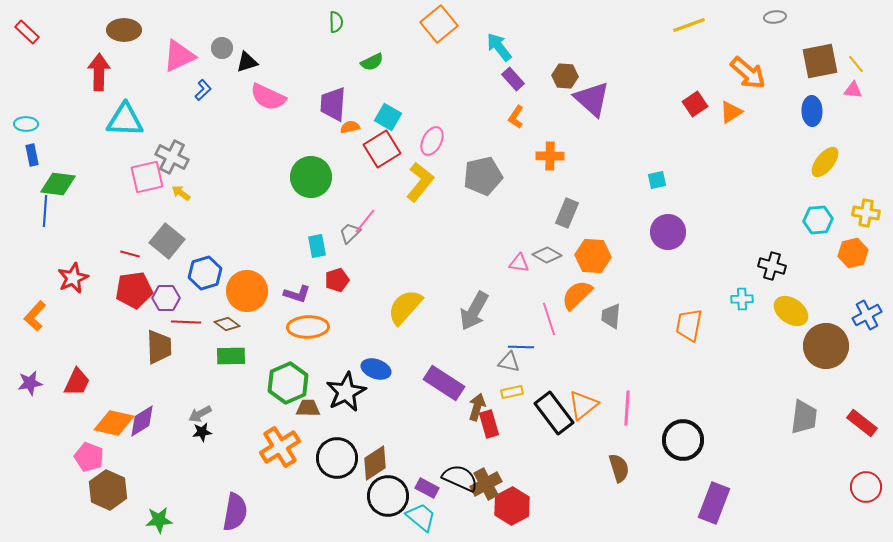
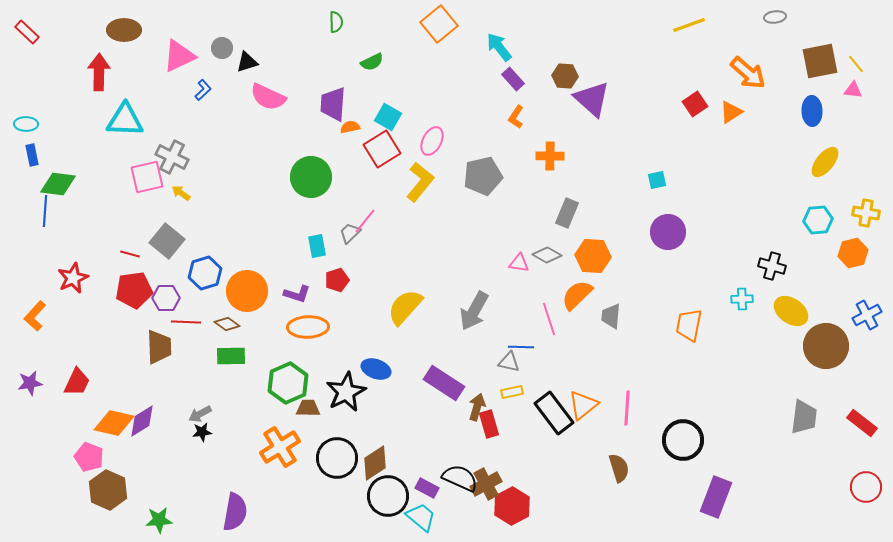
purple rectangle at (714, 503): moved 2 px right, 6 px up
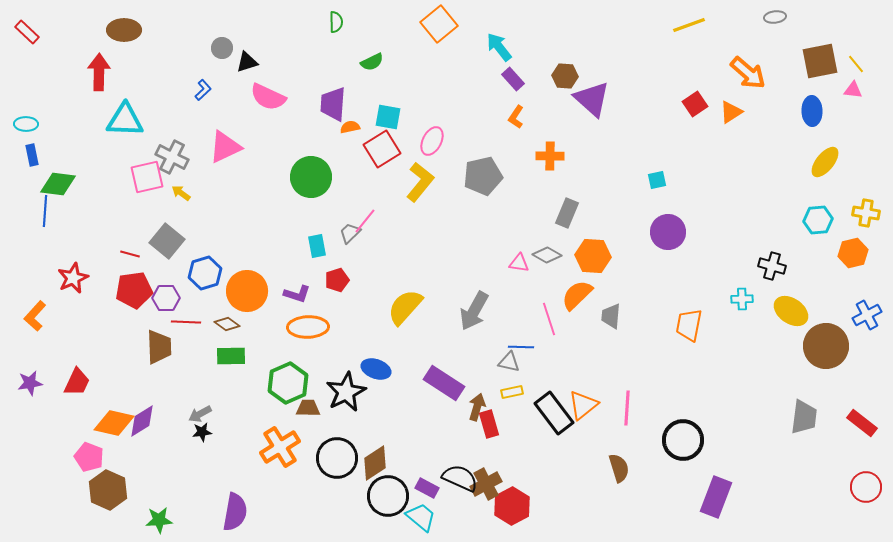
pink triangle at (179, 56): moved 46 px right, 91 px down
cyan square at (388, 117): rotated 20 degrees counterclockwise
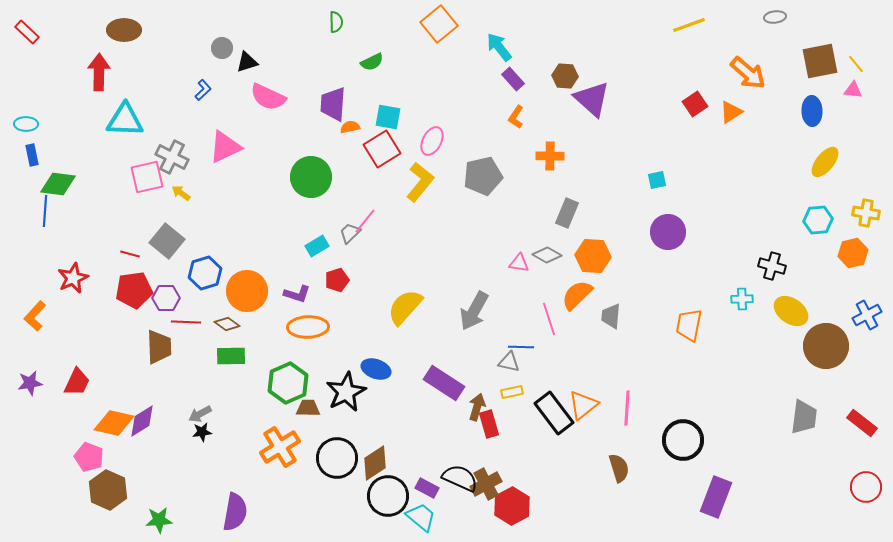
cyan rectangle at (317, 246): rotated 70 degrees clockwise
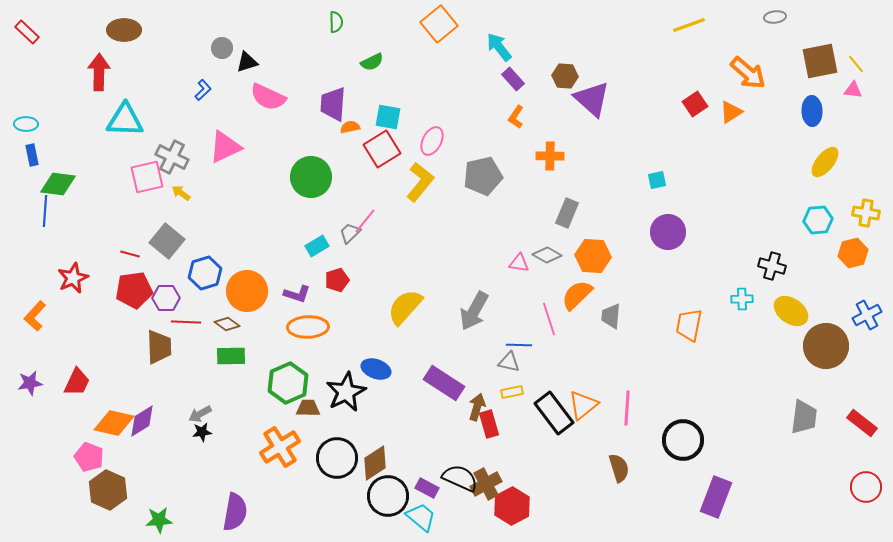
blue line at (521, 347): moved 2 px left, 2 px up
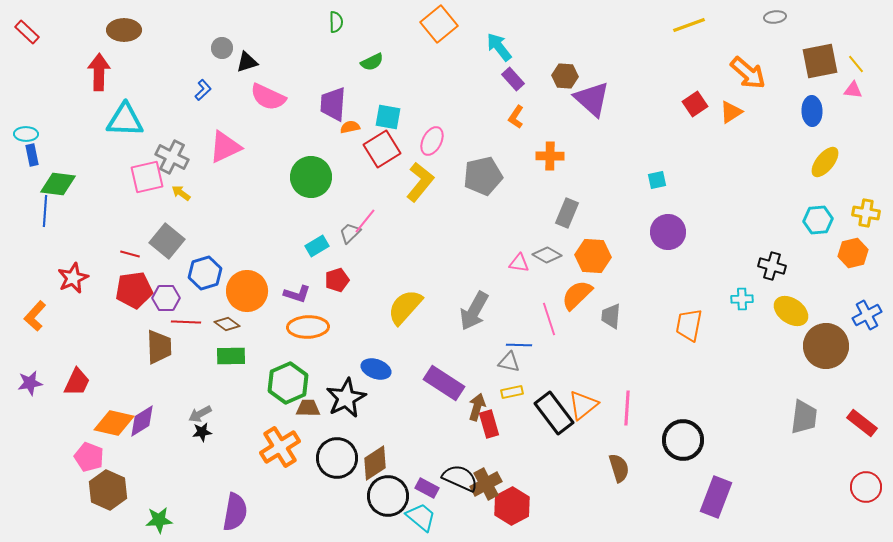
cyan ellipse at (26, 124): moved 10 px down
black star at (346, 392): moved 6 px down
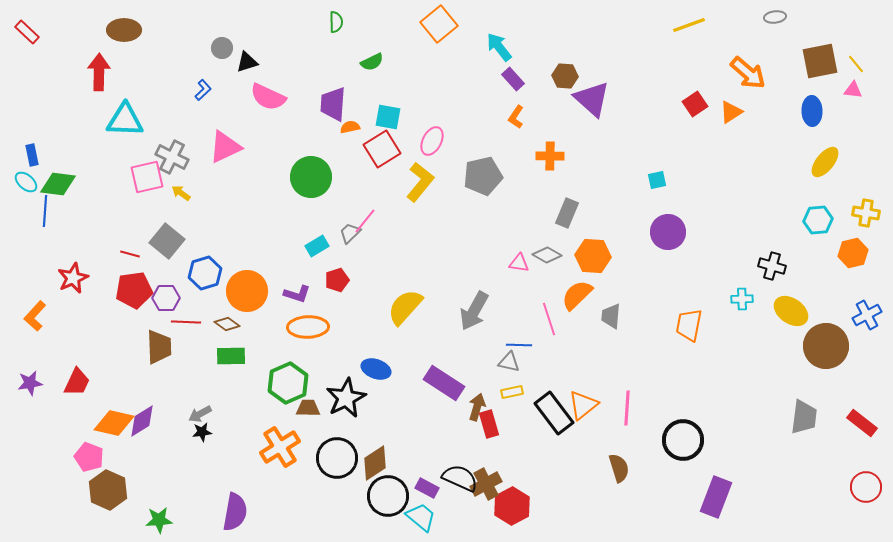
cyan ellipse at (26, 134): moved 48 px down; rotated 40 degrees clockwise
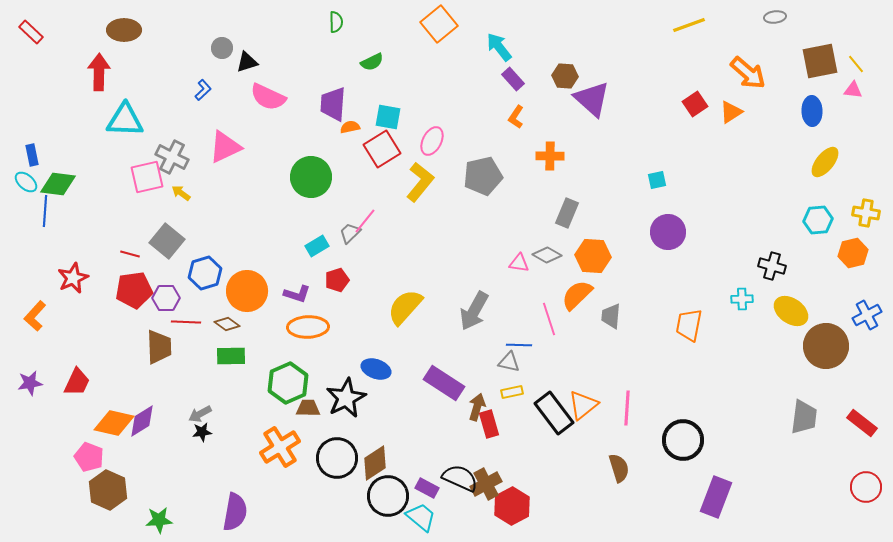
red rectangle at (27, 32): moved 4 px right
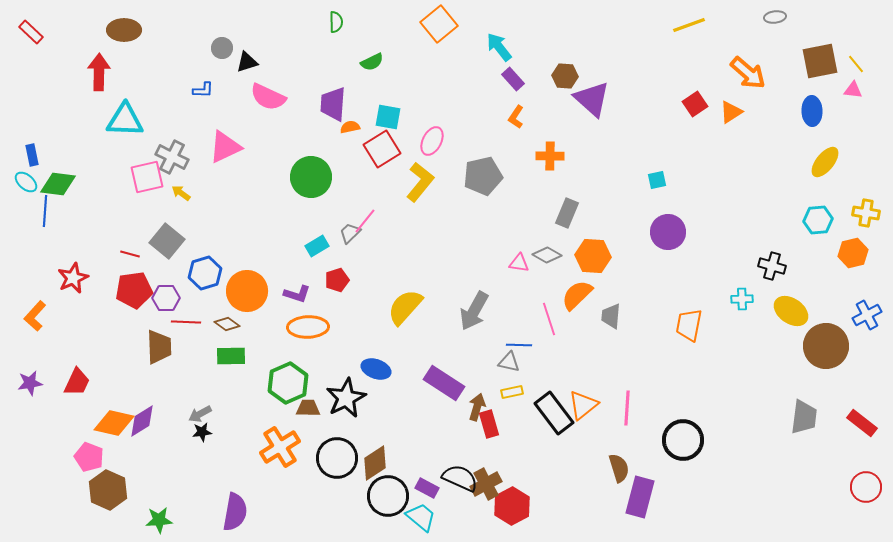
blue L-shape at (203, 90): rotated 45 degrees clockwise
purple rectangle at (716, 497): moved 76 px left; rotated 6 degrees counterclockwise
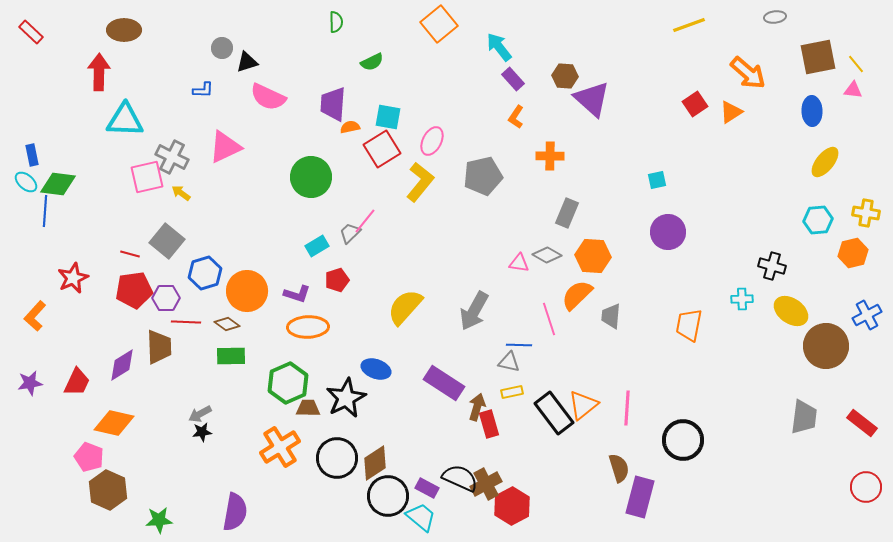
brown square at (820, 61): moved 2 px left, 4 px up
purple diamond at (142, 421): moved 20 px left, 56 px up
